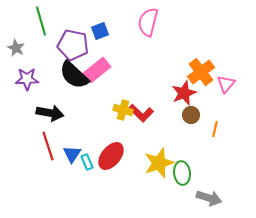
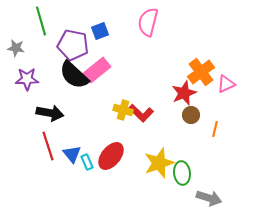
gray star: rotated 18 degrees counterclockwise
pink triangle: rotated 24 degrees clockwise
blue triangle: rotated 12 degrees counterclockwise
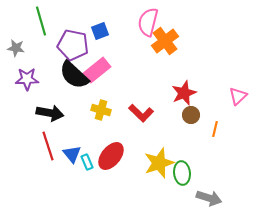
orange cross: moved 36 px left, 31 px up
pink triangle: moved 12 px right, 12 px down; rotated 18 degrees counterclockwise
yellow cross: moved 22 px left
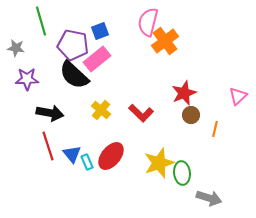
pink rectangle: moved 11 px up
yellow cross: rotated 24 degrees clockwise
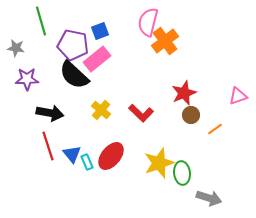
pink triangle: rotated 24 degrees clockwise
orange line: rotated 42 degrees clockwise
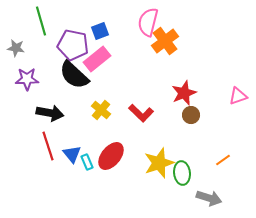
orange line: moved 8 px right, 31 px down
